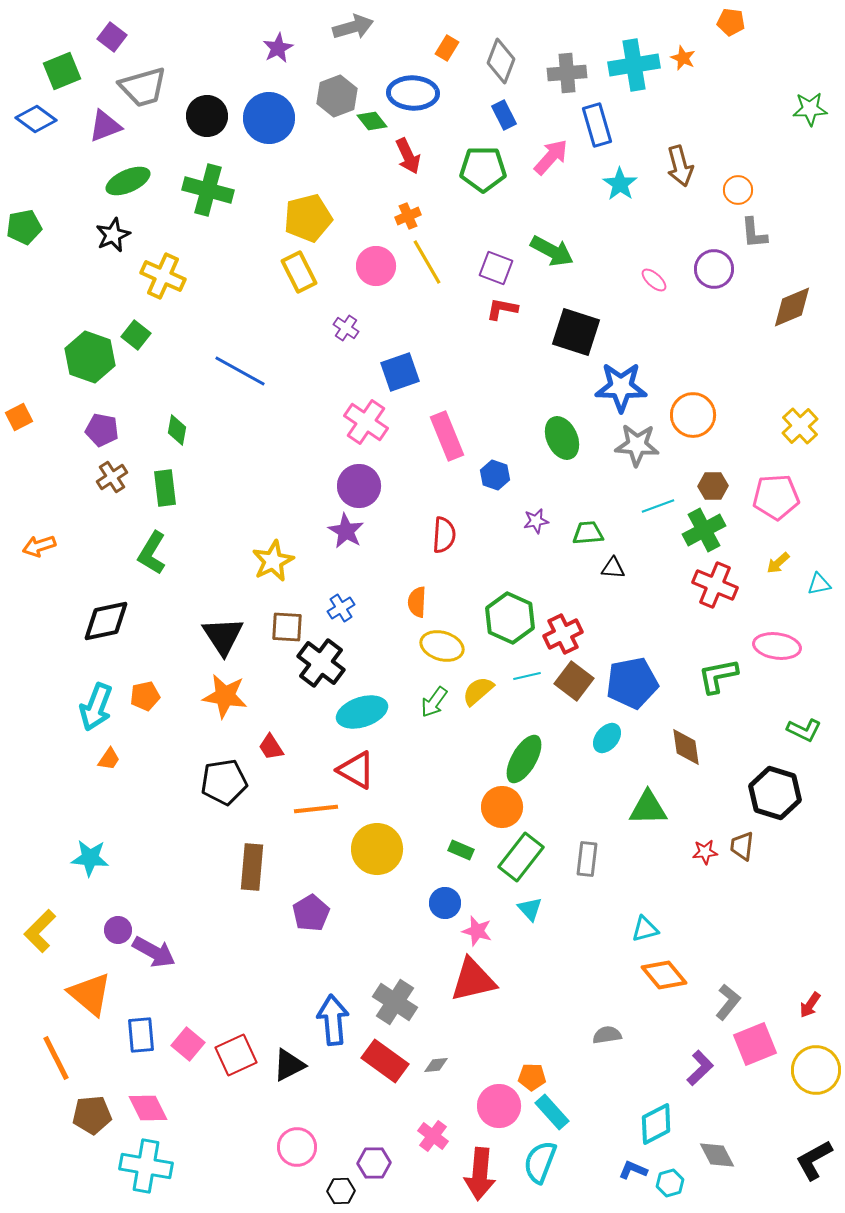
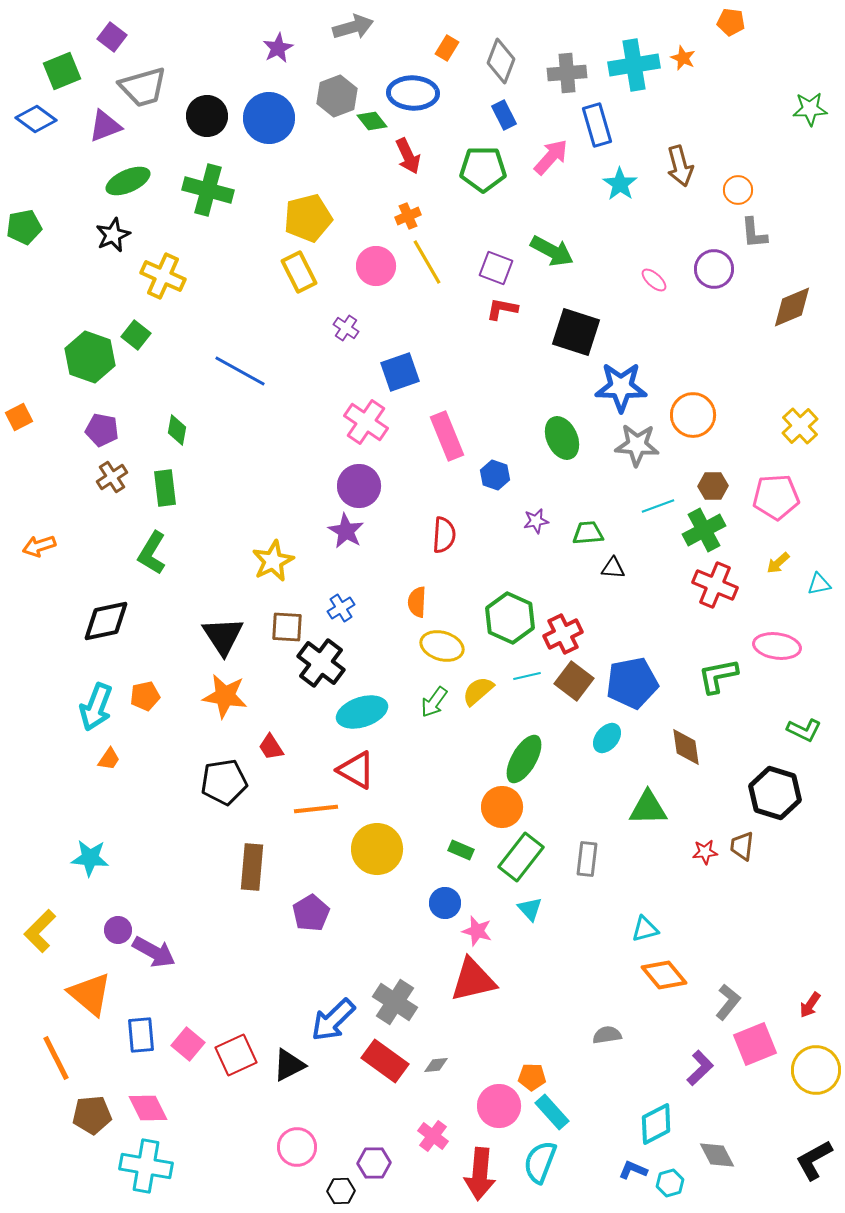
blue arrow at (333, 1020): rotated 129 degrees counterclockwise
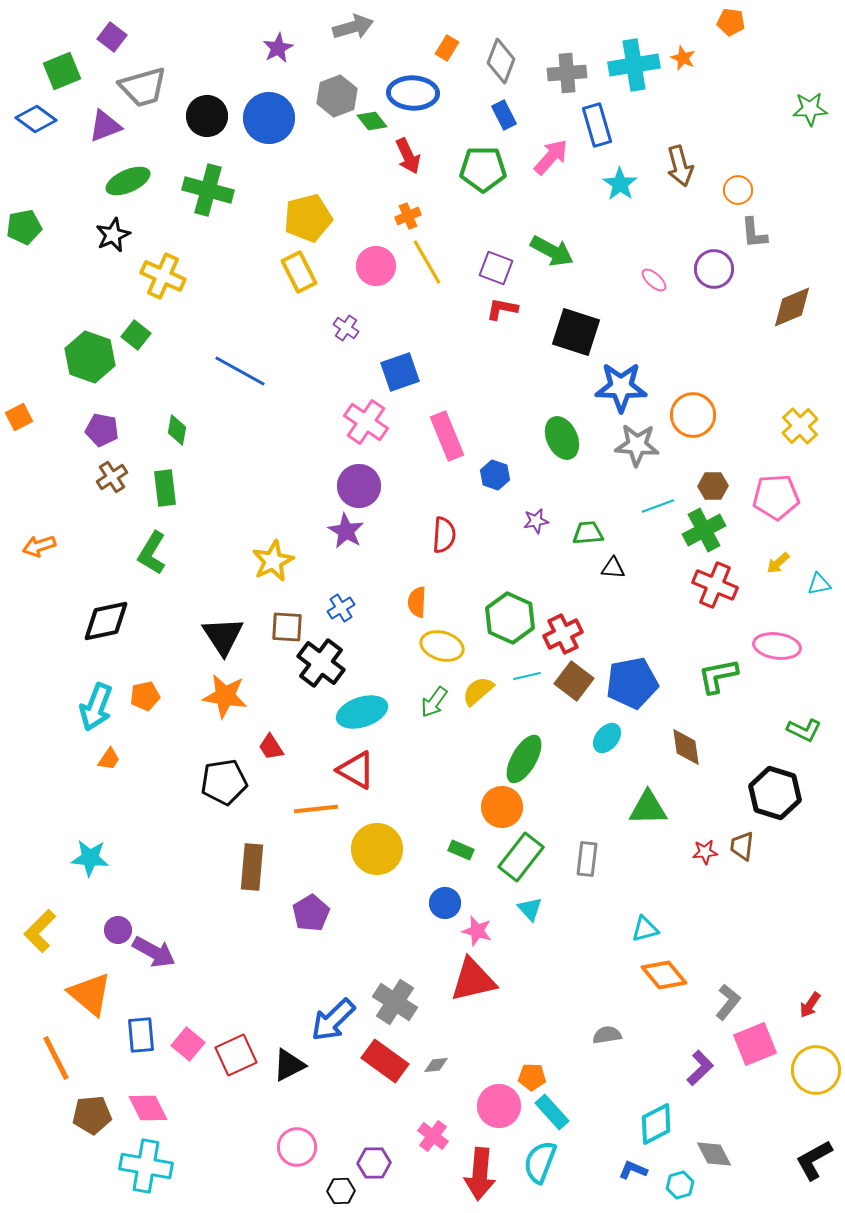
gray diamond at (717, 1155): moved 3 px left, 1 px up
cyan hexagon at (670, 1183): moved 10 px right, 2 px down
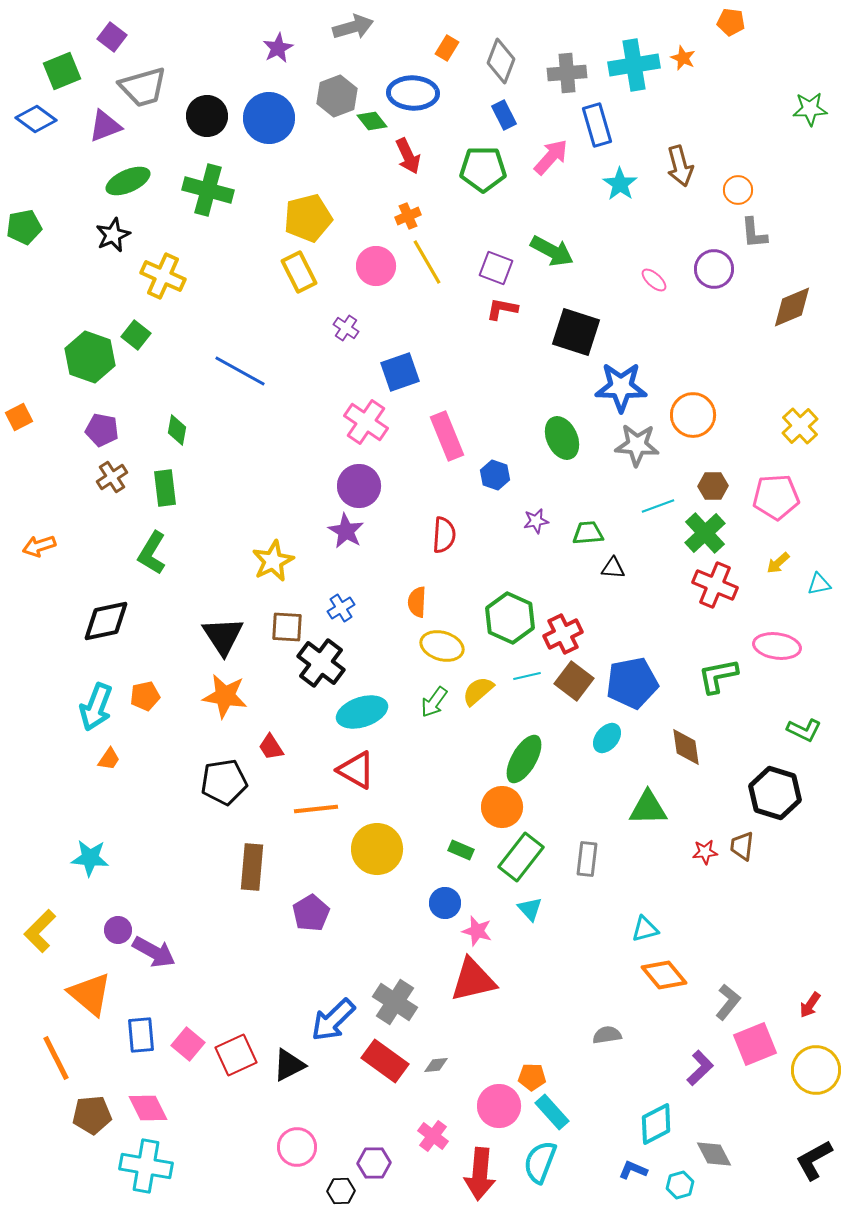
green cross at (704, 530): moved 1 px right, 3 px down; rotated 15 degrees counterclockwise
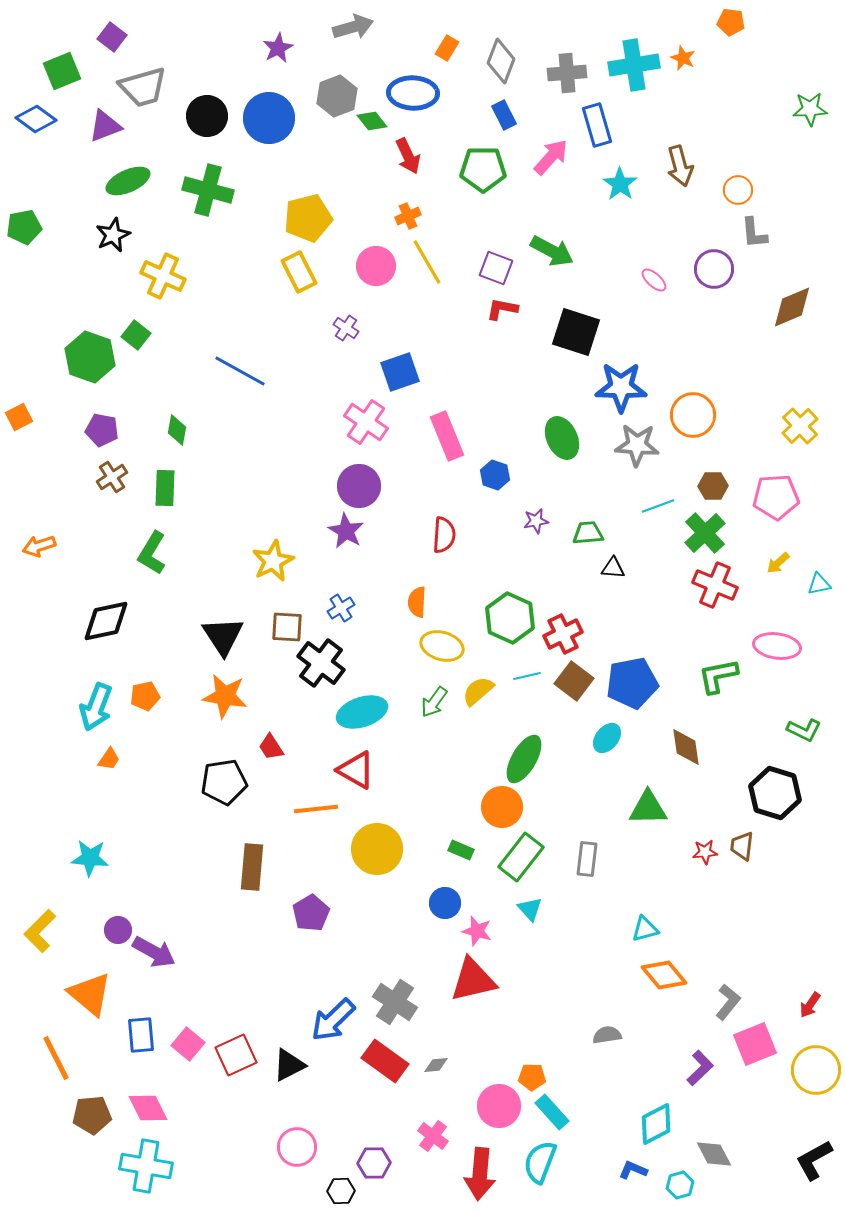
green rectangle at (165, 488): rotated 9 degrees clockwise
